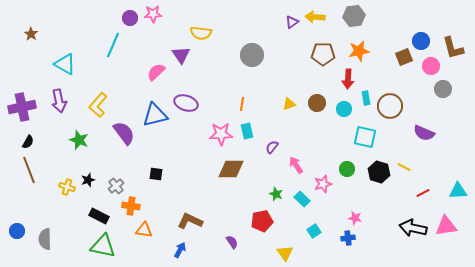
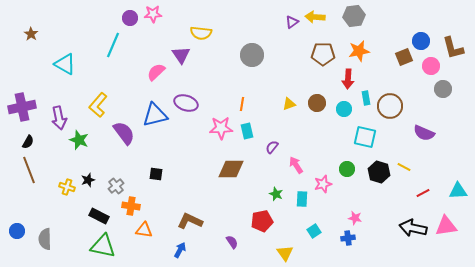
purple arrow at (59, 101): moved 17 px down
pink star at (221, 134): moved 6 px up
cyan rectangle at (302, 199): rotated 49 degrees clockwise
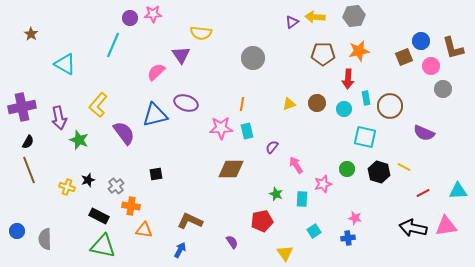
gray circle at (252, 55): moved 1 px right, 3 px down
black square at (156, 174): rotated 16 degrees counterclockwise
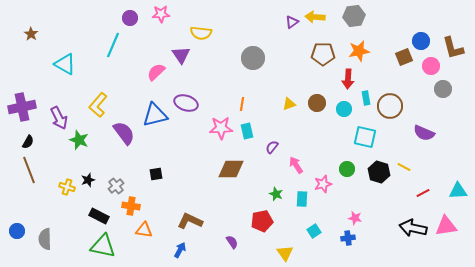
pink star at (153, 14): moved 8 px right
purple arrow at (59, 118): rotated 15 degrees counterclockwise
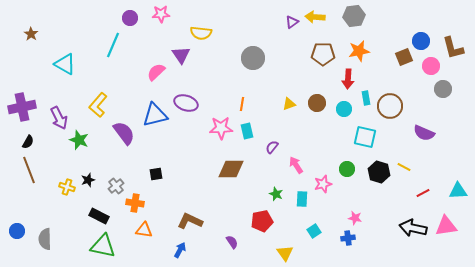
orange cross at (131, 206): moved 4 px right, 3 px up
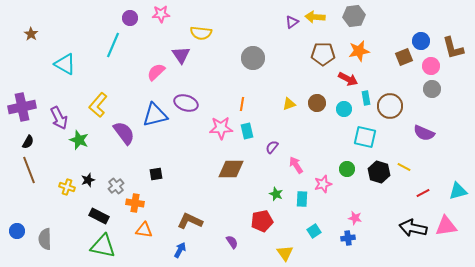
red arrow at (348, 79): rotated 66 degrees counterclockwise
gray circle at (443, 89): moved 11 px left
cyan triangle at (458, 191): rotated 12 degrees counterclockwise
